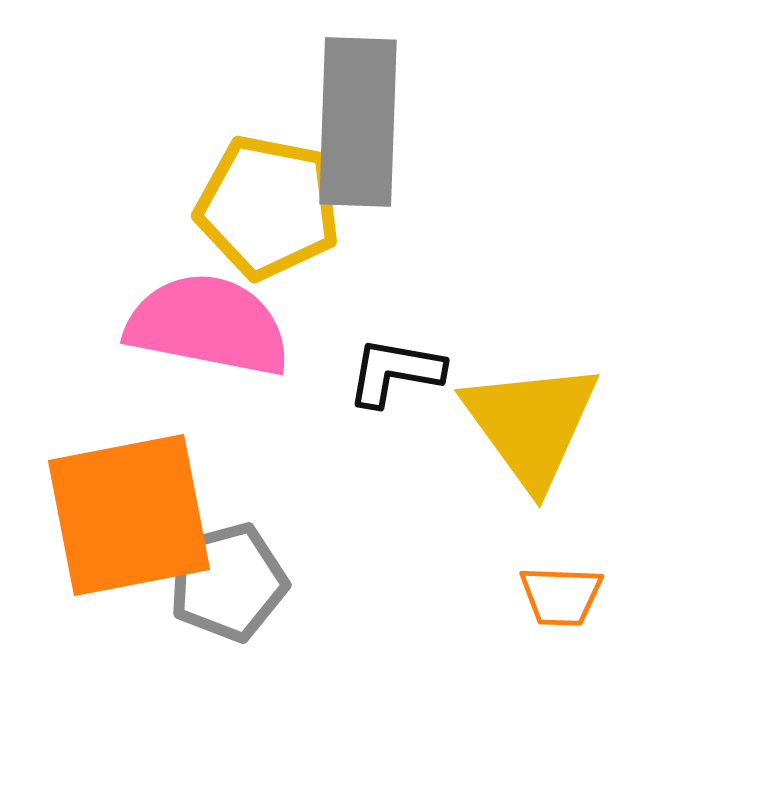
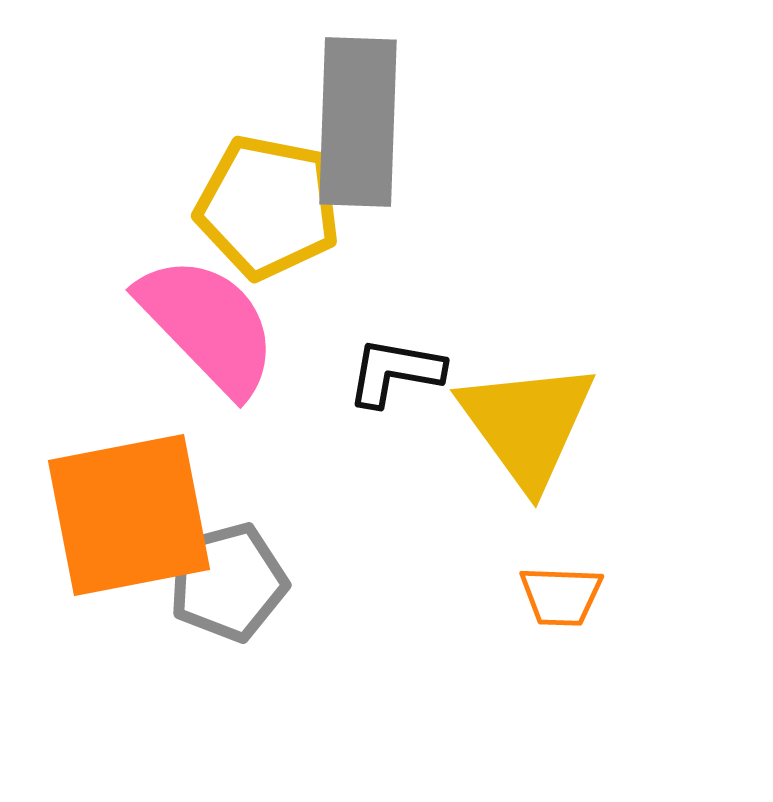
pink semicircle: rotated 35 degrees clockwise
yellow triangle: moved 4 px left
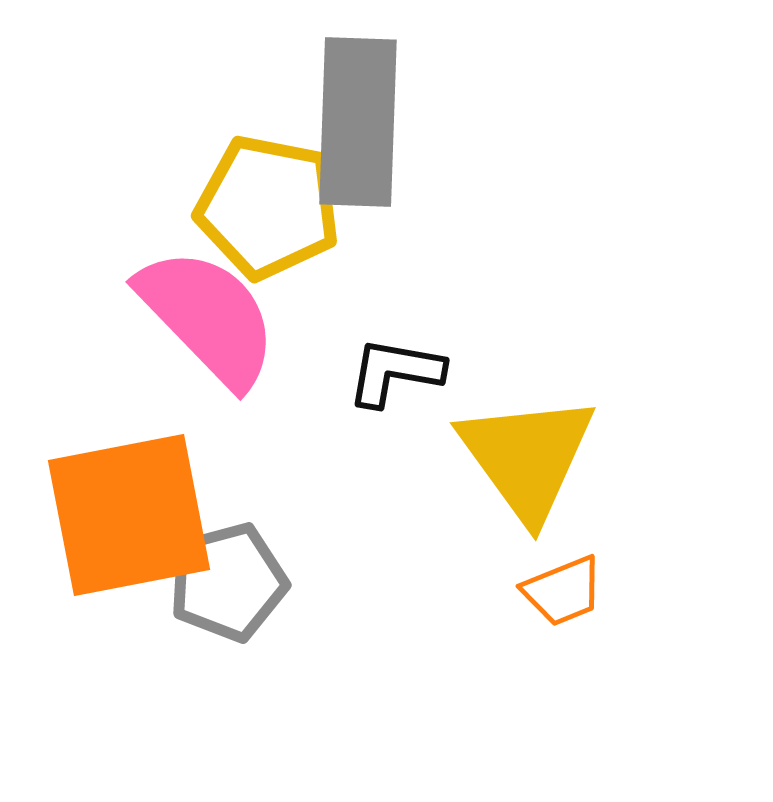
pink semicircle: moved 8 px up
yellow triangle: moved 33 px down
orange trapezoid: moved 2 px right, 5 px up; rotated 24 degrees counterclockwise
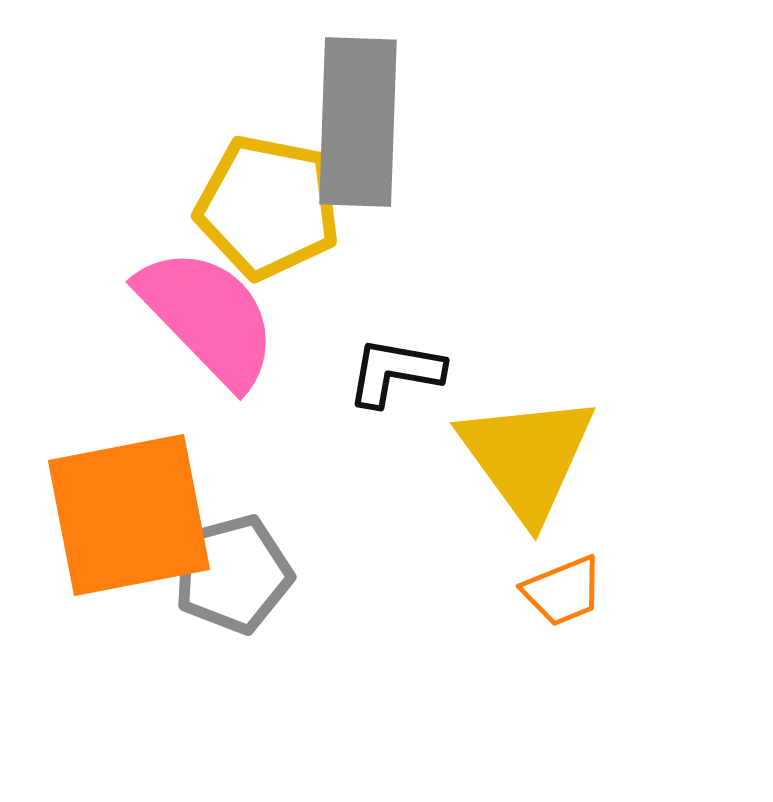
gray pentagon: moved 5 px right, 8 px up
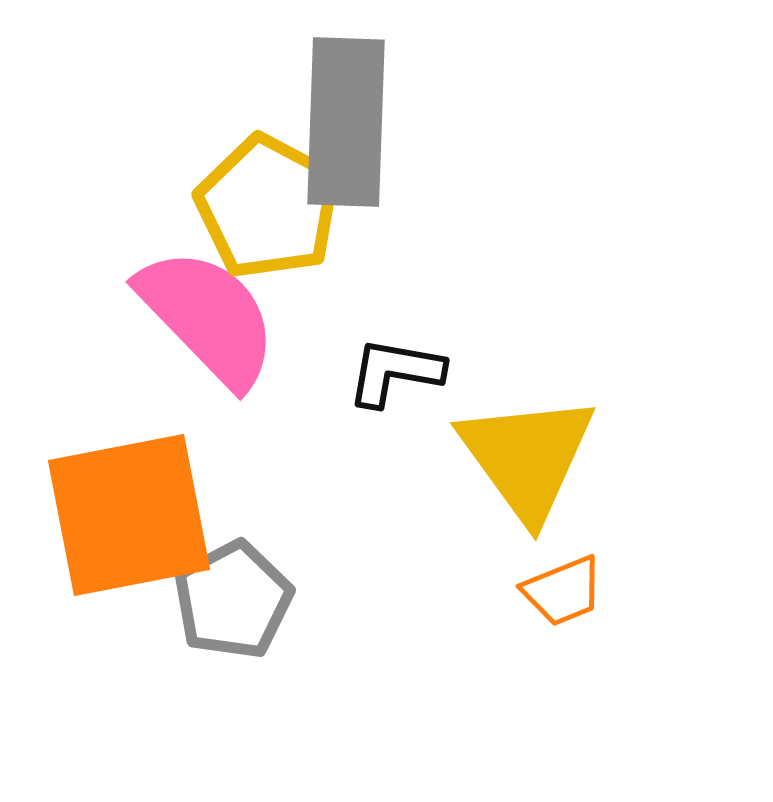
gray rectangle: moved 12 px left
yellow pentagon: rotated 17 degrees clockwise
gray pentagon: moved 26 px down; rotated 13 degrees counterclockwise
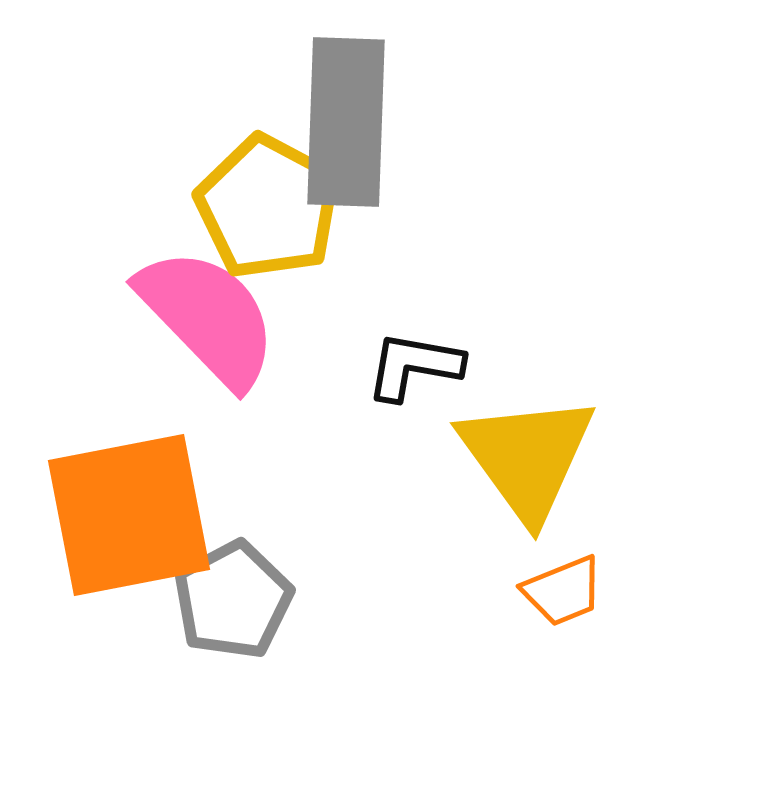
black L-shape: moved 19 px right, 6 px up
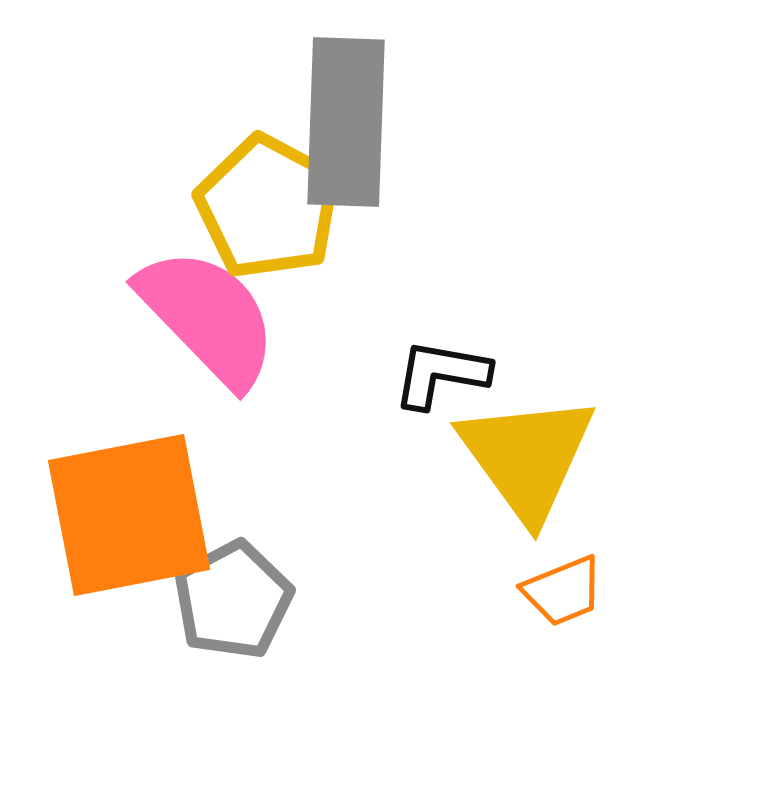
black L-shape: moved 27 px right, 8 px down
